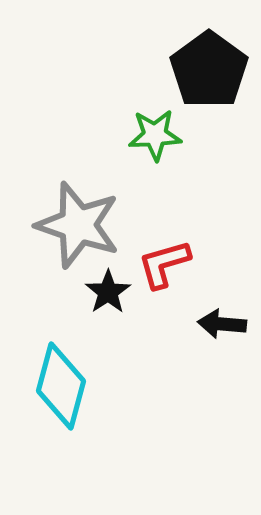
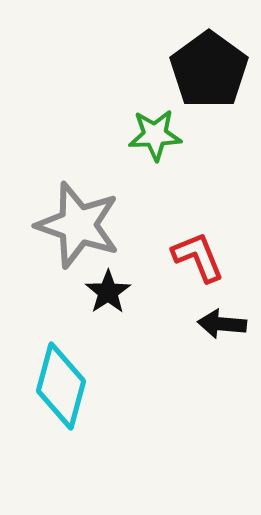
red L-shape: moved 34 px right, 7 px up; rotated 84 degrees clockwise
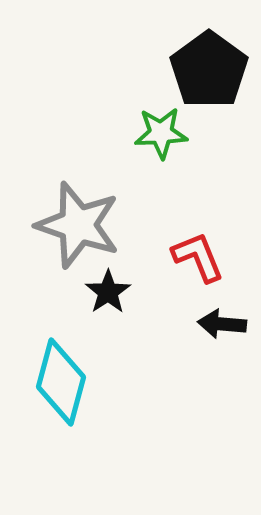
green star: moved 6 px right, 2 px up
cyan diamond: moved 4 px up
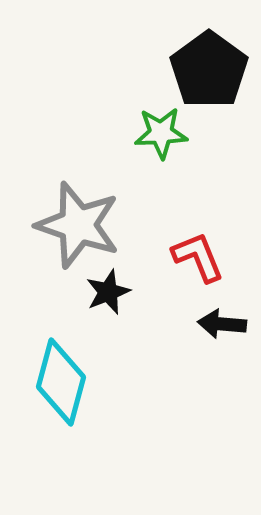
black star: rotated 12 degrees clockwise
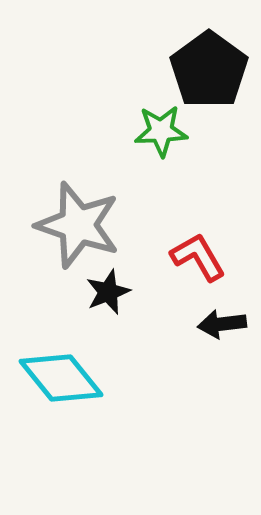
green star: moved 2 px up
red L-shape: rotated 8 degrees counterclockwise
black arrow: rotated 12 degrees counterclockwise
cyan diamond: moved 4 px up; rotated 54 degrees counterclockwise
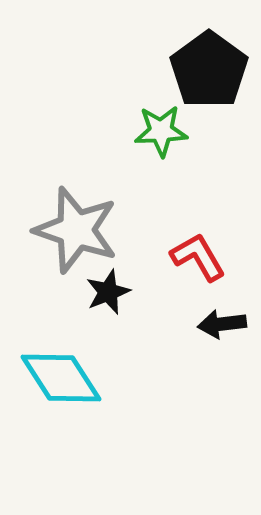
gray star: moved 2 px left, 5 px down
cyan diamond: rotated 6 degrees clockwise
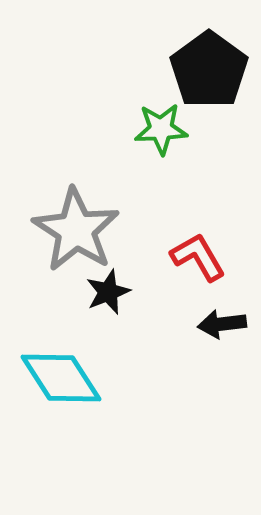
green star: moved 2 px up
gray star: rotated 14 degrees clockwise
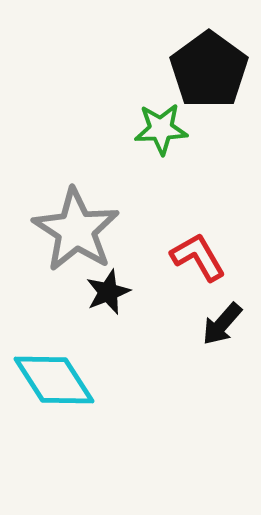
black arrow: rotated 42 degrees counterclockwise
cyan diamond: moved 7 px left, 2 px down
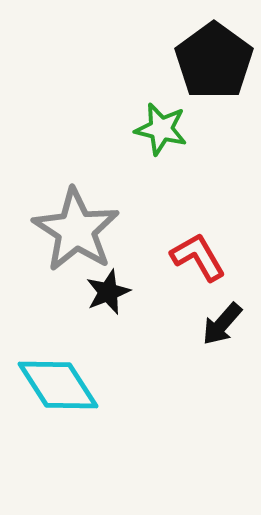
black pentagon: moved 5 px right, 9 px up
green star: rotated 16 degrees clockwise
cyan diamond: moved 4 px right, 5 px down
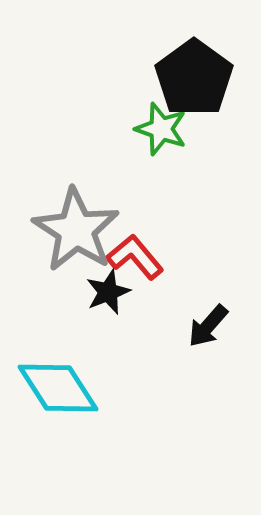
black pentagon: moved 20 px left, 17 px down
green star: rotated 6 degrees clockwise
red L-shape: moved 63 px left; rotated 10 degrees counterclockwise
black arrow: moved 14 px left, 2 px down
cyan diamond: moved 3 px down
